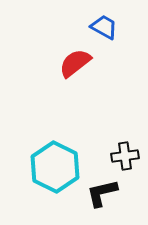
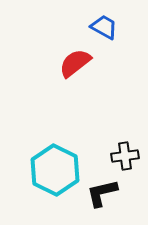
cyan hexagon: moved 3 px down
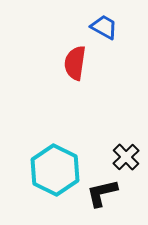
red semicircle: rotated 44 degrees counterclockwise
black cross: moved 1 px right, 1 px down; rotated 36 degrees counterclockwise
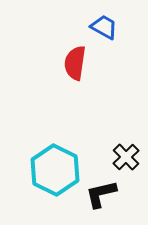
black L-shape: moved 1 px left, 1 px down
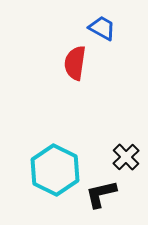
blue trapezoid: moved 2 px left, 1 px down
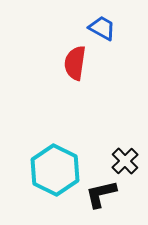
black cross: moved 1 px left, 4 px down
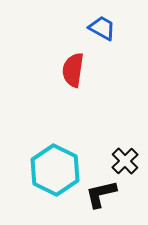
red semicircle: moved 2 px left, 7 px down
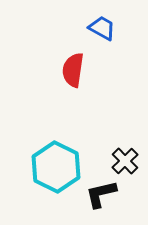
cyan hexagon: moved 1 px right, 3 px up
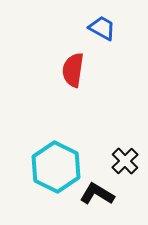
black L-shape: moved 4 px left; rotated 44 degrees clockwise
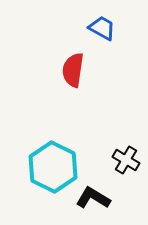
black cross: moved 1 px right, 1 px up; rotated 16 degrees counterclockwise
cyan hexagon: moved 3 px left
black L-shape: moved 4 px left, 4 px down
